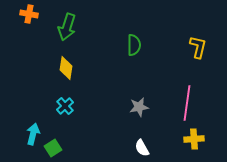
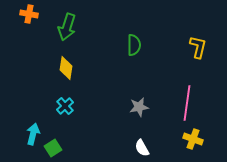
yellow cross: moved 1 px left; rotated 24 degrees clockwise
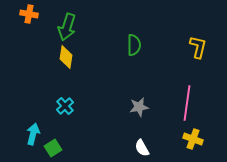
yellow diamond: moved 11 px up
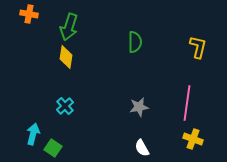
green arrow: moved 2 px right
green semicircle: moved 1 px right, 3 px up
green square: rotated 24 degrees counterclockwise
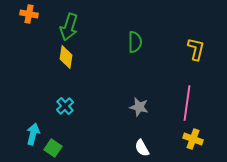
yellow L-shape: moved 2 px left, 2 px down
gray star: rotated 24 degrees clockwise
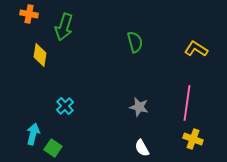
green arrow: moved 5 px left
green semicircle: rotated 15 degrees counterclockwise
yellow L-shape: rotated 70 degrees counterclockwise
yellow diamond: moved 26 px left, 2 px up
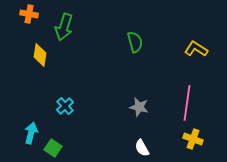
cyan arrow: moved 2 px left, 1 px up
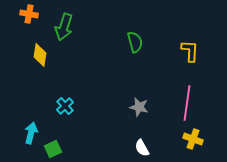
yellow L-shape: moved 6 px left, 2 px down; rotated 60 degrees clockwise
green square: moved 1 px down; rotated 30 degrees clockwise
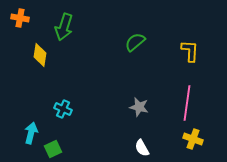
orange cross: moved 9 px left, 4 px down
green semicircle: rotated 115 degrees counterclockwise
cyan cross: moved 2 px left, 3 px down; rotated 24 degrees counterclockwise
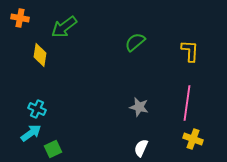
green arrow: rotated 36 degrees clockwise
cyan cross: moved 26 px left
cyan arrow: rotated 40 degrees clockwise
white semicircle: moved 1 px left; rotated 54 degrees clockwise
